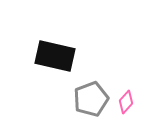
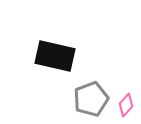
pink diamond: moved 3 px down
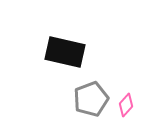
black rectangle: moved 10 px right, 4 px up
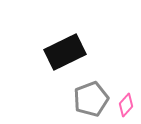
black rectangle: rotated 39 degrees counterclockwise
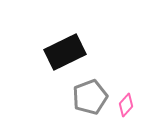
gray pentagon: moved 1 px left, 2 px up
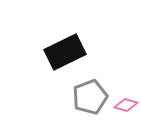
pink diamond: rotated 65 degrees clockwise
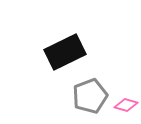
gray pentagon: moved 1 px up
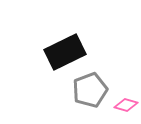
gray pentagon: moved 6 px up
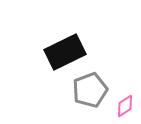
pink diamond: moved 1 px left, 1 px down; rotated 50 degrees counterclockwise
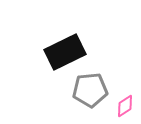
gray pentagon: rotated 16 degrees clockwise
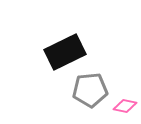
pink diamond: rotated 45 degrees clockwise
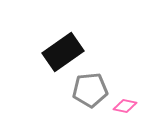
black rectangle: moved 2 px left; rotated 9 degrees counterclockwise
